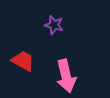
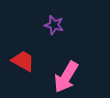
pink arrow: moved 1 px down; rotated 44 degrees clockwise
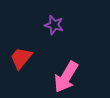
red trapezoid: moved 2 px left, 3 px up; rotated 80 degrees counterclockwise
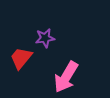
purple star: moved 9 px left, 13 px down; rotated 24 degrees counterclockwise
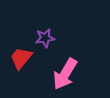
pink arrow: moved 1 px left, 3 px up
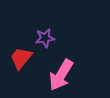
pink arrow: moved 4 px left, 1 px down
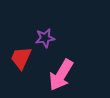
red trapezoid: rotated 15 degrees counterclockwise
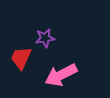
pink arrow: rotated 32 degrees clockwise
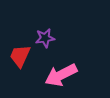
red trapezoid: moved 1 px left, 2 px up
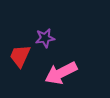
pink arrow: moved 2 px up
